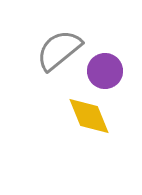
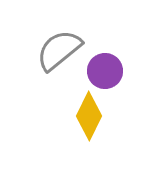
yellow diamond: rotated 48 degrees clockwise
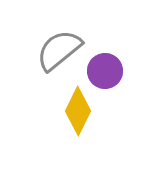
yellow diamond: moved 11 px left, 5 px up
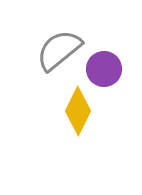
purple circle: moved 1 px left, 2 px up
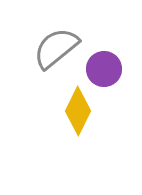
gray semicircle: moved 3 px left, 2 px up
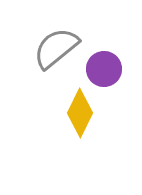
yellow diamond: moved 2 px right, 2 px down
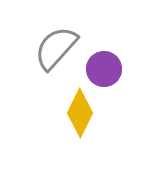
gray semicircle: rotated 9 degrees counterclockwise
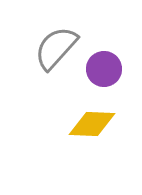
yellow diamond: moved 12 px right, 11 px down; rotated 66 degrees clockwise
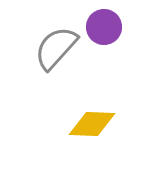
purple circle: moved 42 px up
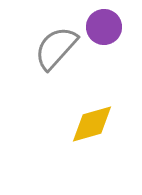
yellow diamond: rotated 18 degrees counterclockwise
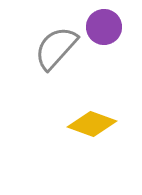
yellow diamond: rotated 36 degrees clockwise
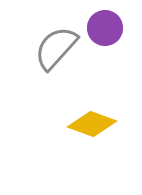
purple circle: moved 1 px right, 1 px down
